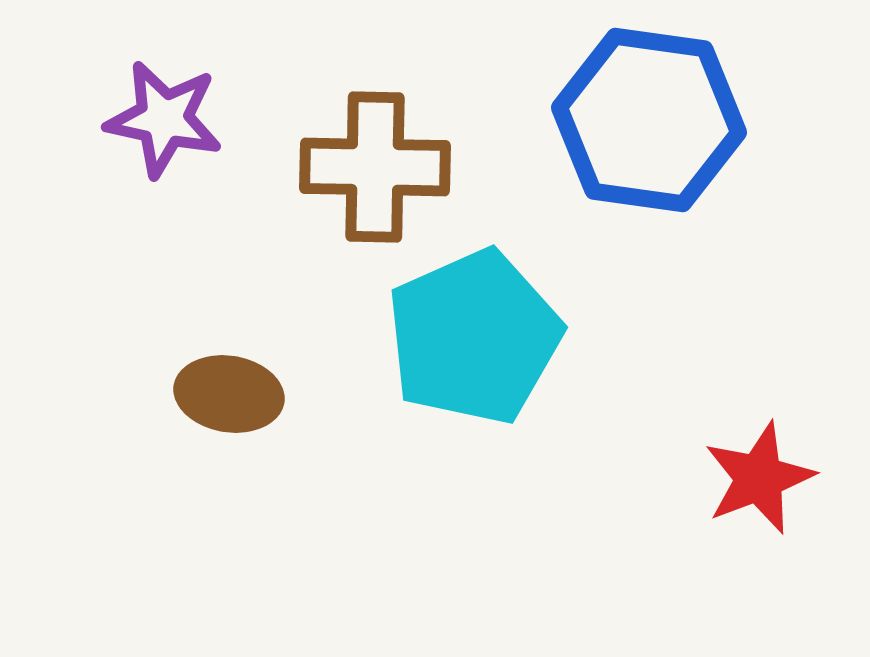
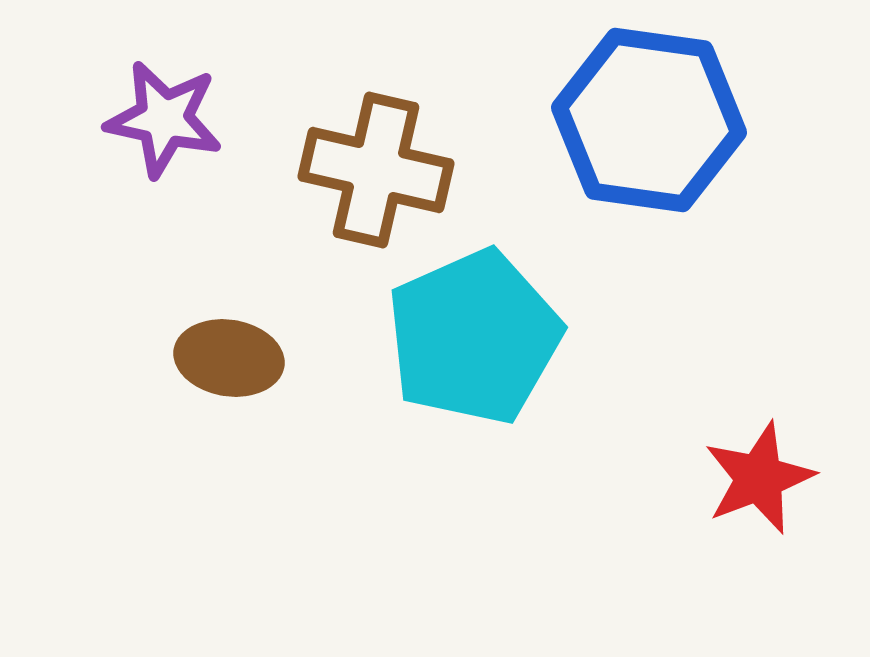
brown cross: moved 1 px right, 3 px down; rotated 12 degrees clockwise
brown ellipse: moved 36 px up
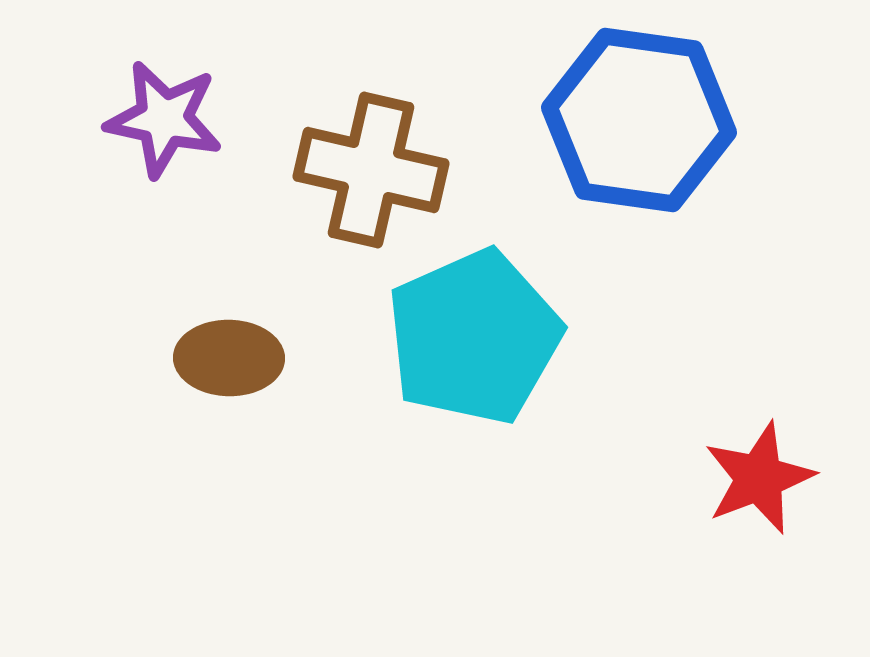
blue hexagon: moved 10 px left
brown cross: moved 5 px left
brown ellipse: rotated 8 degrees counterclockwise
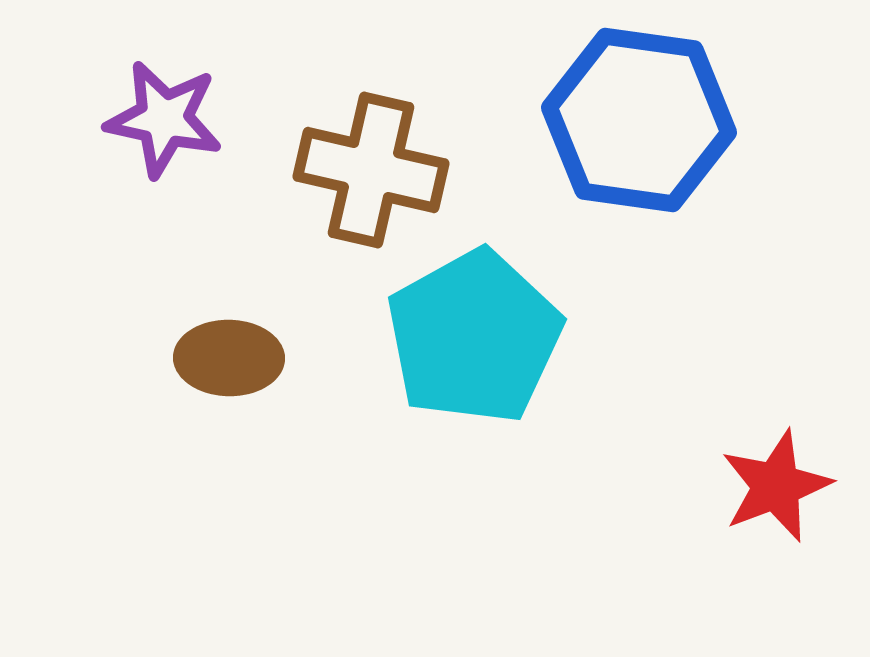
cyan pentagon: rotated 5 degrees counterclockwise
red star: moved 17 px right, 8 px down
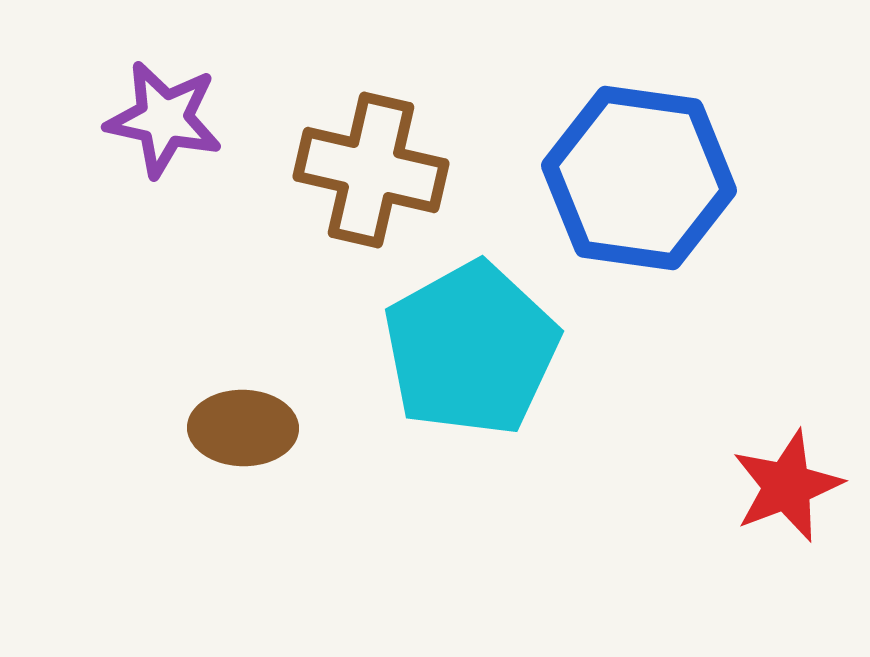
blue hexagon: moved 58 px down
cyan pentagon: moved 3 px left, 12 px down
brown ellipse: moved 14 px right, 70 px down
red star: moved 11 px right
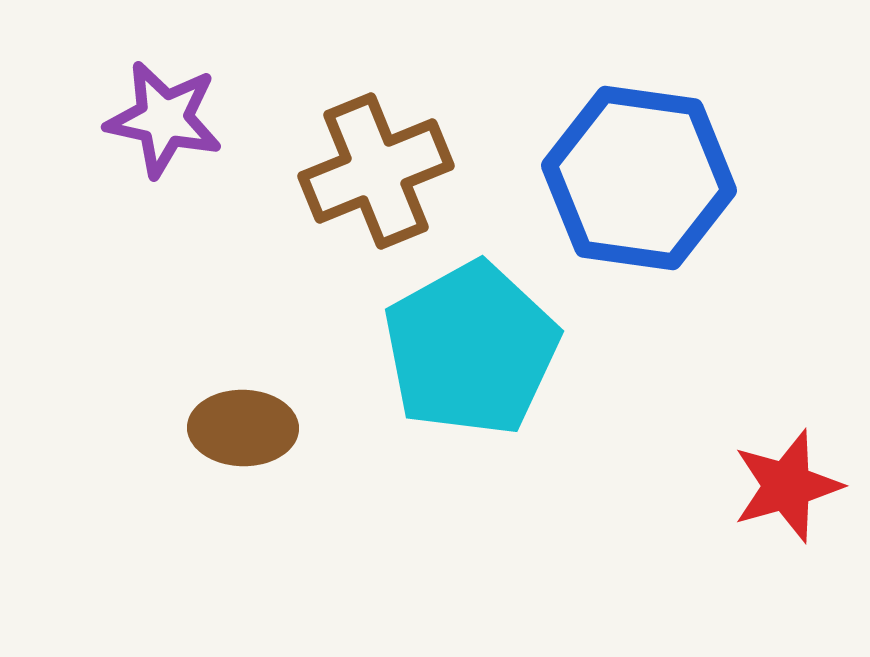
brown cross: moved 5 px right, 1 px down; rotated 35 degrees counterclockwise
red star: rotated 5 degrees clockwise
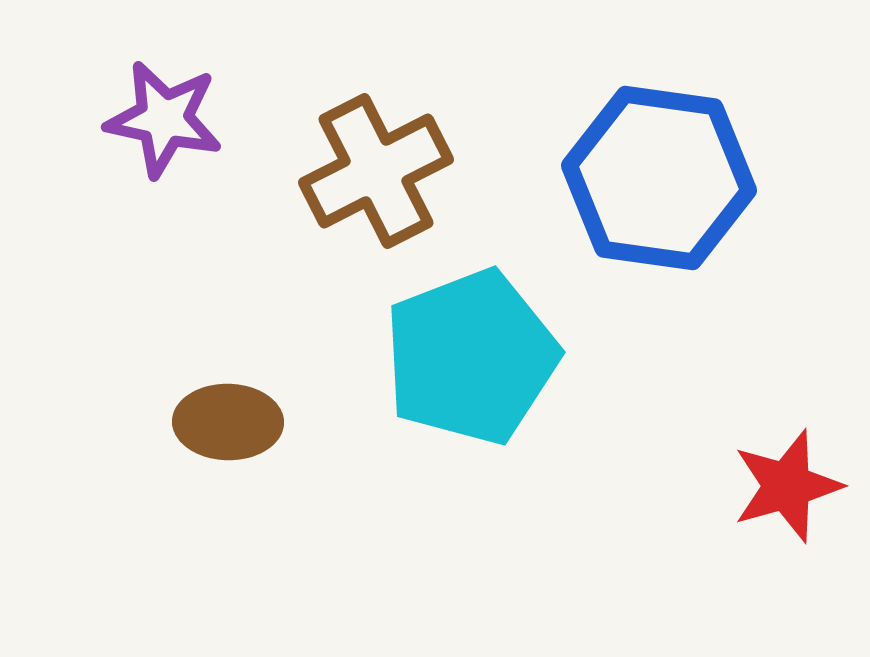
brown cross: rotated 5 degrees counterclockwise
blue hexagon: moved 20 px right
cyan pentagon: moved 8 px down; rotated 8 degrees clockwise
brown ellipse: moved 15 px left, 6 px up
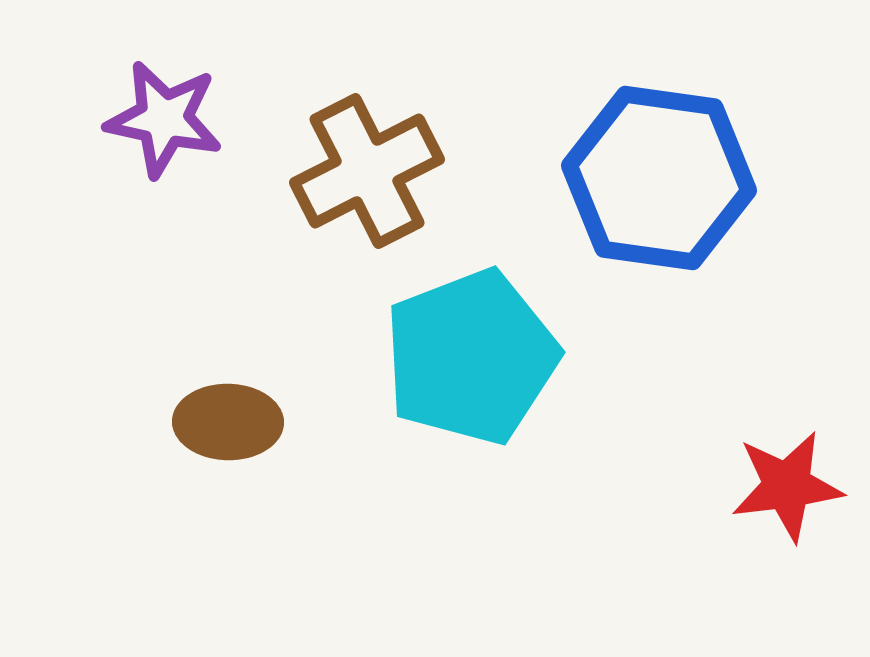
brown cross: moved 9 px left
red star: rotated 9 degrees clockwise
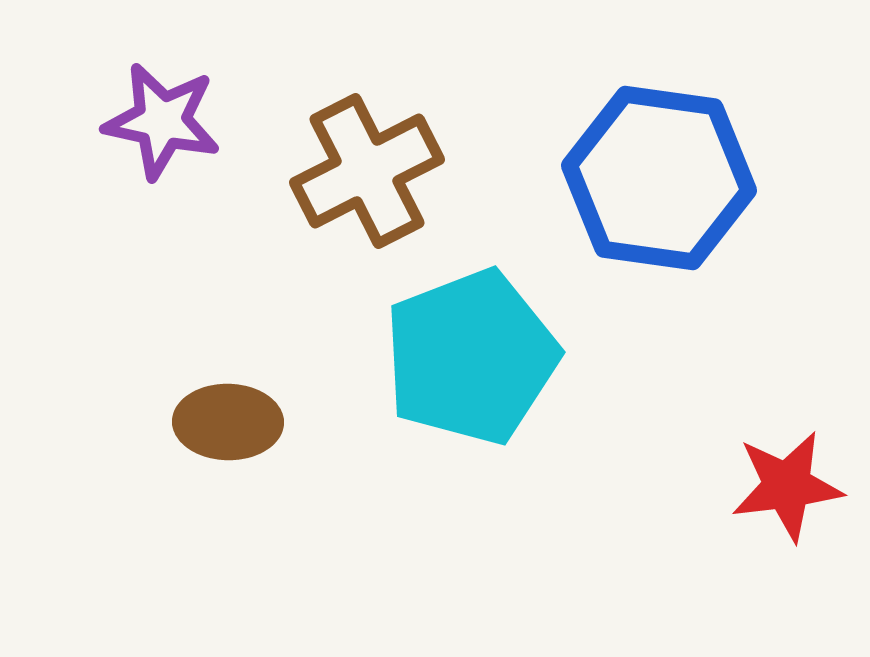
purple star: moved 2 px left, 2 px down
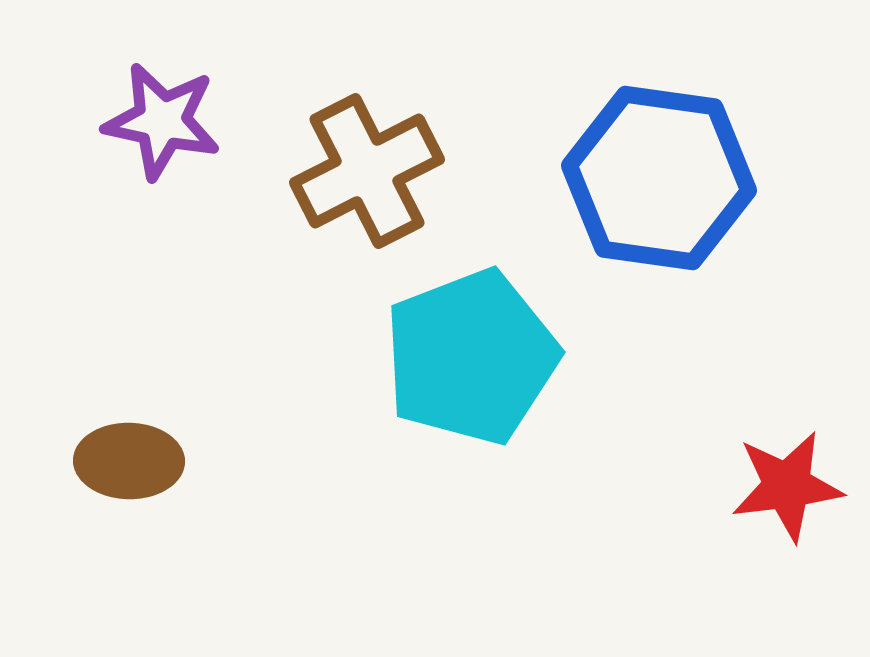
brown ellipse: moved 99 px left, 39 px down
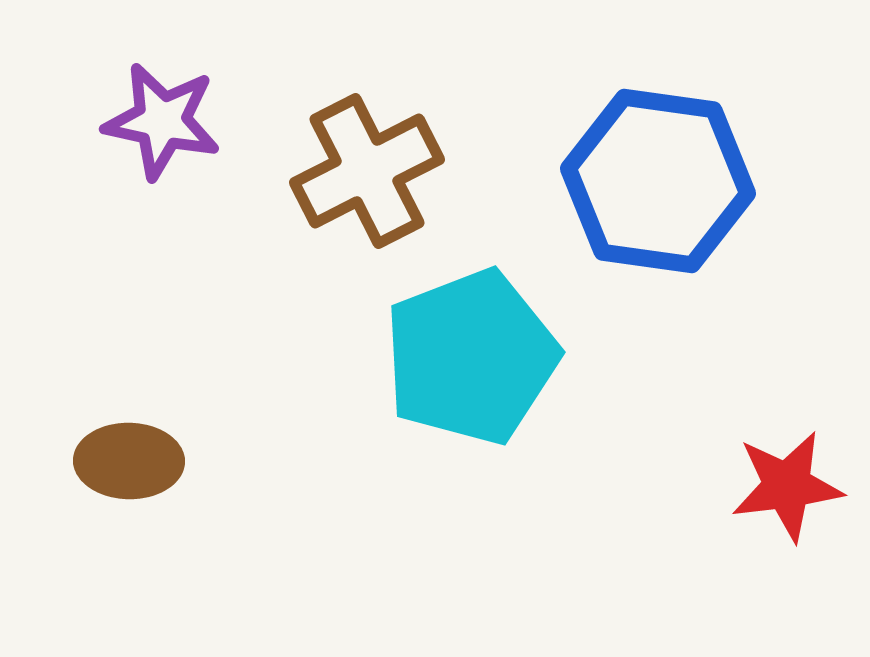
blue hexagon: moved 1 px left, 3 px down
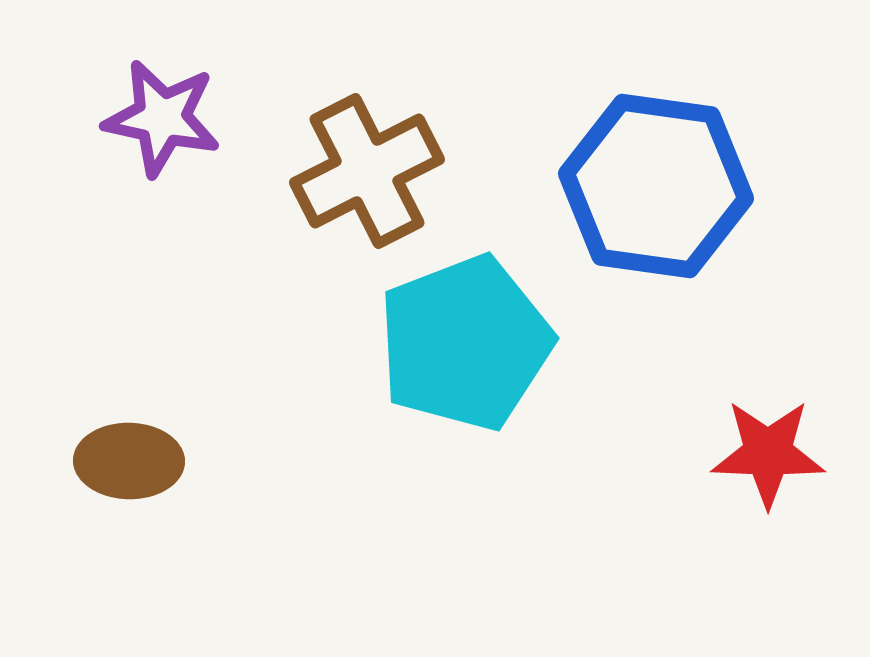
purple star: moved 3 px up
blue hexagon: moved 2 px left, 5 px down
cyan pentagon: moved 6 px left, 14 px up
red star: moved 19 px left, 33 px up; rotated 9 degrees clockwise
